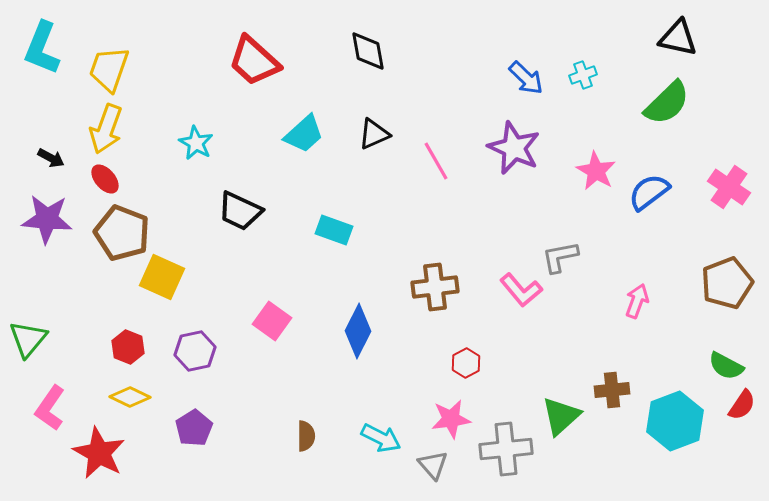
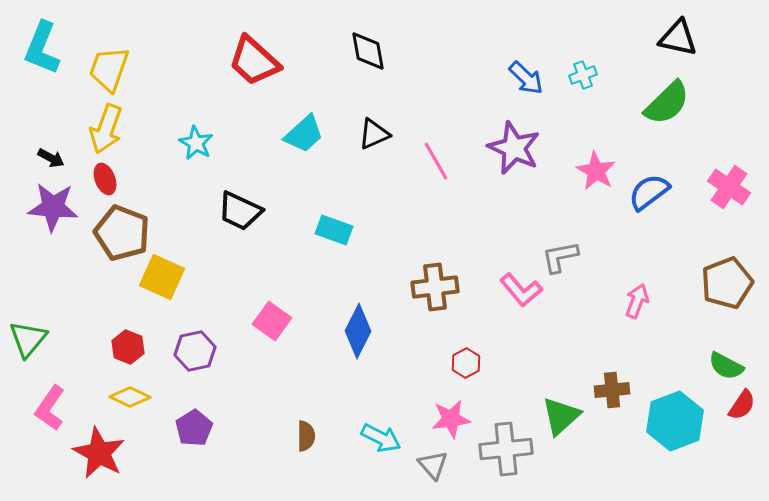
red ellipse at (105, 179): rotated 20 degrees clockwise
purple star at (47, 219): moved 6 px right, 12 px up
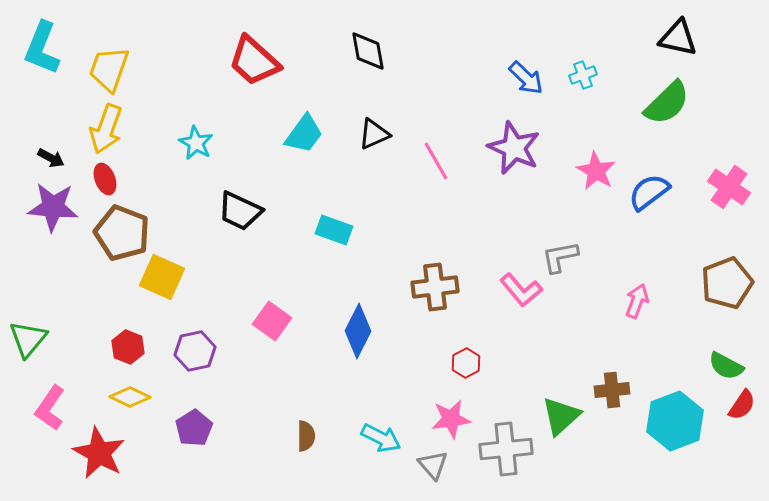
cyan trapezoid at (304, 134): rotated 12 degrees counterclockwise
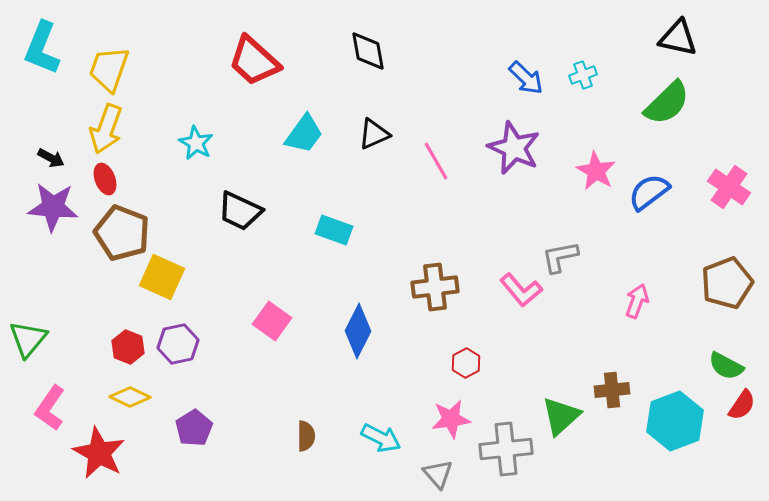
purple hexagon at (195, 351): moved 17 px left, 7 px up
gray triangle at (433, 465): moved 5 px right, 9 px down
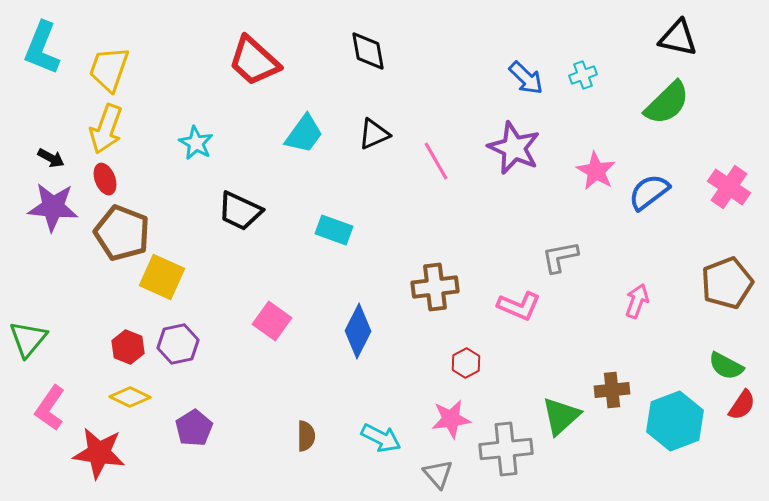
pink L-shape at (521, 290): moved 2 px left, 16 px down; rotated 27 degrees counterclockwise
red star at (99, 453): rotated 20 degrees counterclockwise
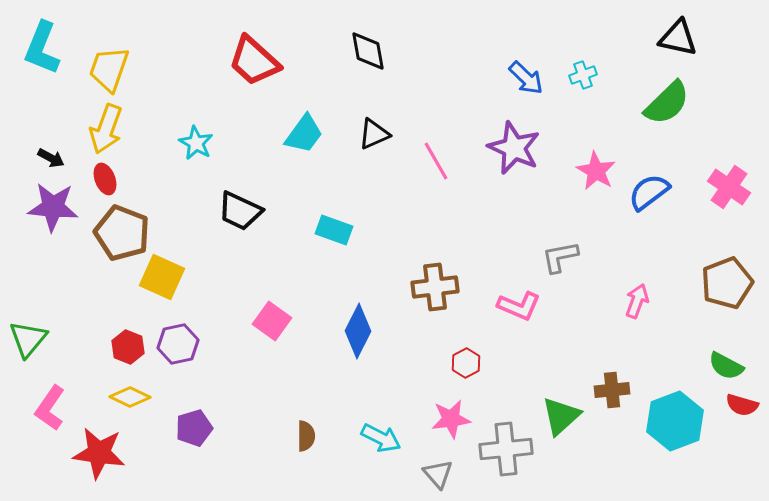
red semicircle at (742, 405): rotated 72 degrees clockwise
purple pentagon at (194, 428): rotated 15 degrees clockwise
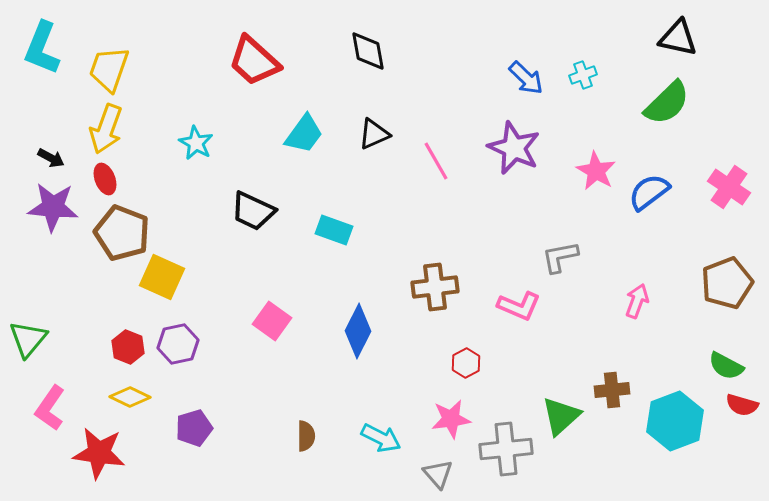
black trapezoid at (240, 211): moved 13 px right
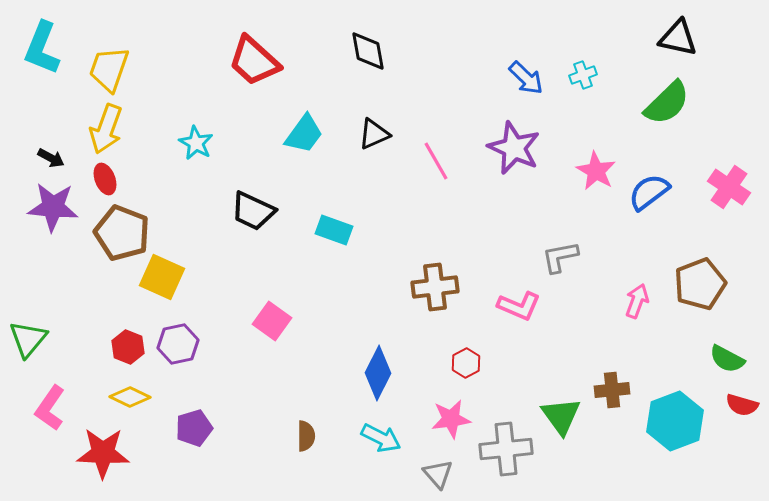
brown pentagon at (727, 283): moved 27 px left, 1 px down
blue diamond at (358, 331): moved 20 px right, 42 px down
green semicircle at (726, 366): moved 1 px right, 7 px up
green triangle at (561, 416): rotated 24 degrees counterclockwise
red star at (99, 453): moved 4 px right; rotated 6 degrees counterclockwise
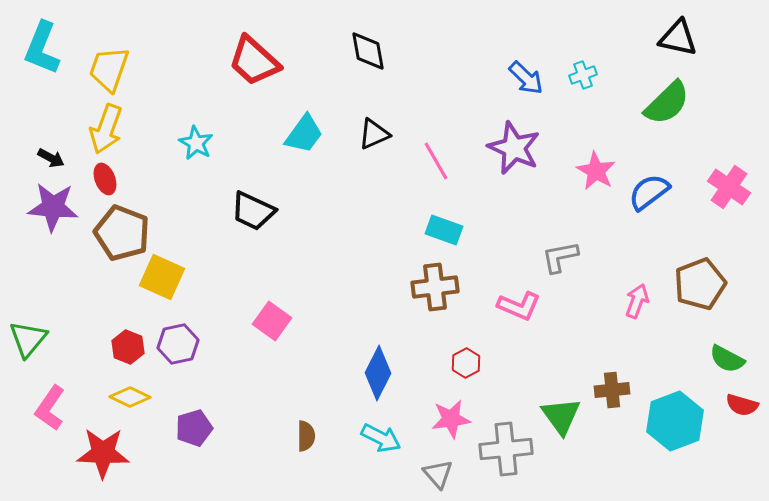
cyan rectangle at (334, 230): moved 110 px right
